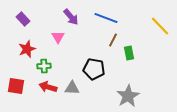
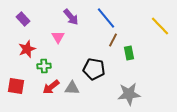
blue line: rotated 30 degrees clockwise
red arrow: moved 3 px right; rotated 54 degrees counterclockwise
gray star: moved 1 px right, 2 px up; rotated 25 degrees clockwise
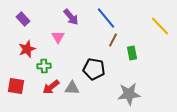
green rectangle: moved 3 px right
